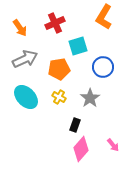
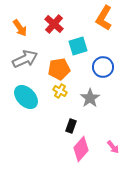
orange L-shape: moved 1 px down
red cross: moved 1 px left, 1 px down; rotated 24 degrees counterclockwise
yellow cross: moved 1 px right, 6 px up
black rectangle: moved 4 px left, 1 px down
pink arrow: moved 2 px down
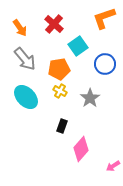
orange L-shape: rotated 40 degrees clockwise
cyan square: rotated 18 degrees counterclockwise
gray arrow: rotated 75 degrees clockwise
blue circle: moved 2 px right, 3 px up
black rectangle: moved 9 px left
pink arrow: moved 19 px down; rotated 96 degrees clockwise
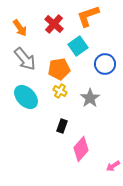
orange L-shape: moved 16 px left, 2 px up
